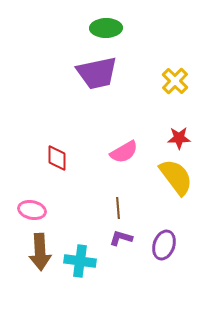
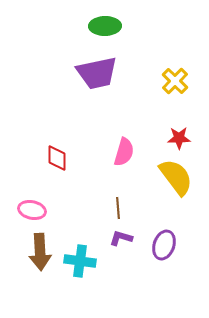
green ellipse: moved 1 px left, 2 px up
pink semicircle: rotated 44 degrees counterclockwise
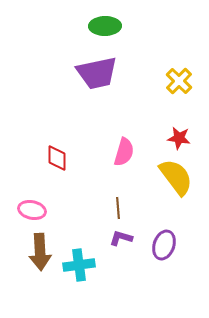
yellow cross: moved 4 px right
red star: rotated 10 degrees clockwise
cyan cross: moved 1 px left, 4 px down; rotated 16 degrees counterclockwise
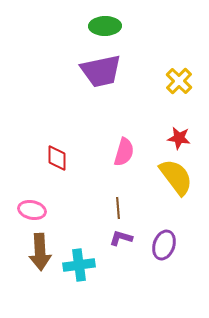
purple trapezoid: moved 4 px right, 2 px up
